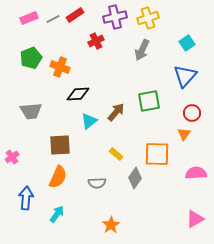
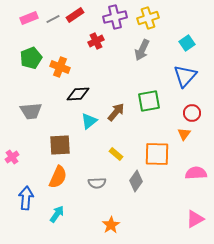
gray diamond: moved 1 px right, 3 px down
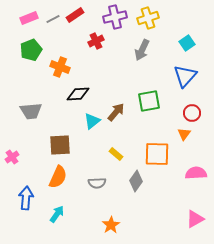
green pentagon: moved 8 px up
cyan triangle: moved 3 px right
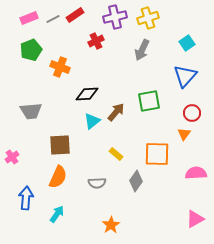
black diamond: moved 9 px right
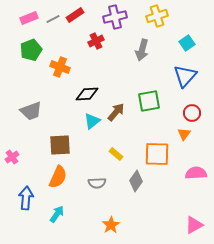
yellow cross: moved 9 px right, 2 px up
gray arrow: rotated 10 degrees counterclockwise
gray trapezoid: rotated 15 degrees counterclockwise
pink triangle: moved 1 px left, 6 px down
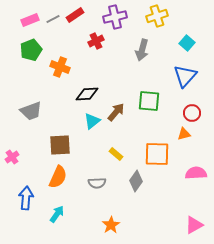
pink rectangle: moved 1 px right, 2 px down
cyan square: rotated 14 degrees counterclockwise
green square: rotated 15 degrees clockwise
orange triangle: rotated 40 degrees clockwise
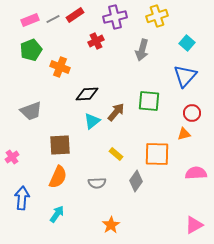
blue arrow: moved 4 px left
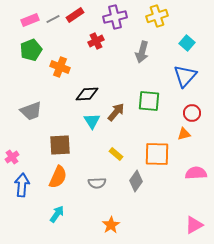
gray arrow: moved 2 px down
cyan triangle: rotated 24 degrees counterclockwise
blue arrow: moved 13 px up
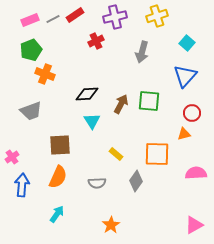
orange cross: moved 15 px left, 7 px down
brown arrow: moved 5 px right, 8 px up; rotated 12 degrees counterclockwise
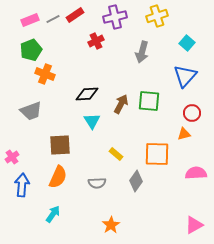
cyan arrow: moved 4 px left
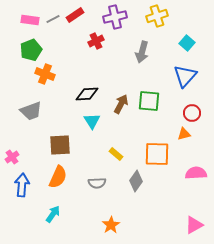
pink rectangle: rotated 30 degrees clockwise
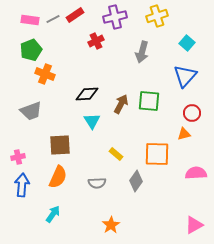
pink cross: moved 6 px right; rotated 24 degrees clockwise
